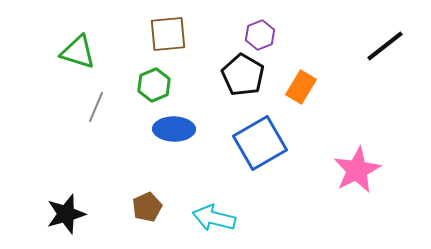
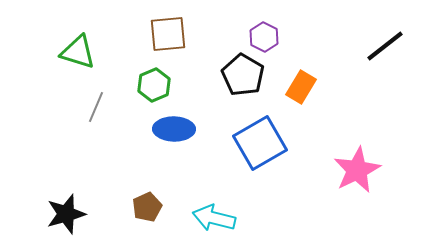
purple hexagon: moved 4 px right, 2 px down; rotated 12 degrees counterclockwise
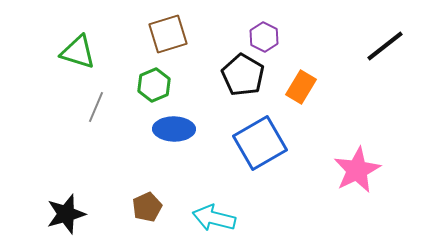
brown square: rotated 12 degrees counterclockwise
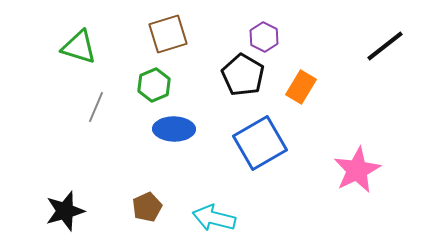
green triangle: moved 1 px right, 5 px up
black star: moved 1 px left, 3 px up
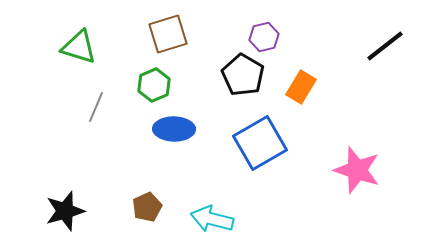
purple hexagon: rotated 20 degrees clockwise
pink star: rotated 27 degrees counterclockwise
cyan arrow: moved 2 px left, 1 px down
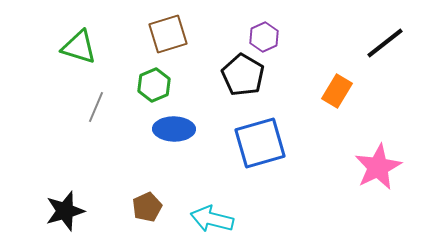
purple hexagon: rotated 12 degrees counterclockwise
black line: moved 3 px up
orange rectangle: moved 36 px right, 4 px down
blue square: rotated 14 degrees clockwise
pink star: moved 21 px right, 3 px up; rotated 27 degrees clockwise
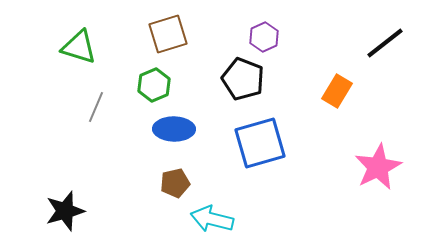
black pentagon: moved 4 px down; rotated 9 degrees counterclockwise
brown pentagon: moved 28 px right, 24 px up; rotated 12 degrees clockwise
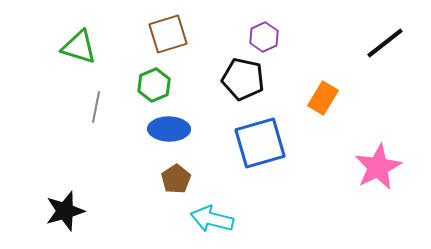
black pentagon: rotated 9 degrees counterclockwise
orange rectangle: moved 14 px left, 7 px down
gray line: rotated 12 degrees counterclockwise
blue ellipse: moved 5 px left
brown pentagon: moved 1 px right, 4 px up; rotated 20 degrees counterclockwise
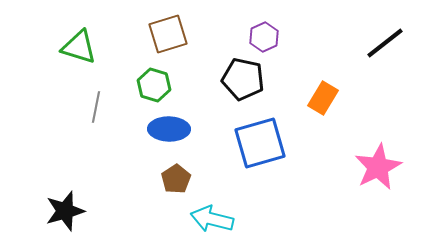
green hexagon: rotated 20 degrees counterclockwise
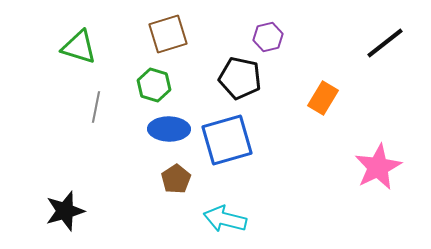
purple hexagon: moved 4 px right; rotated 12 degrees clockwise
black pentagon: moved 3 px left, 1 px up
blue square: moved 33 px left, 3 px up
cyan arrow: moved 13 px right
